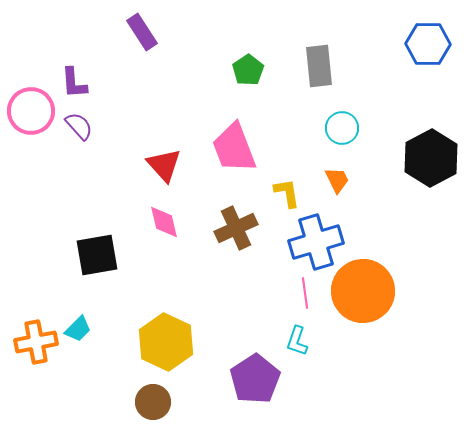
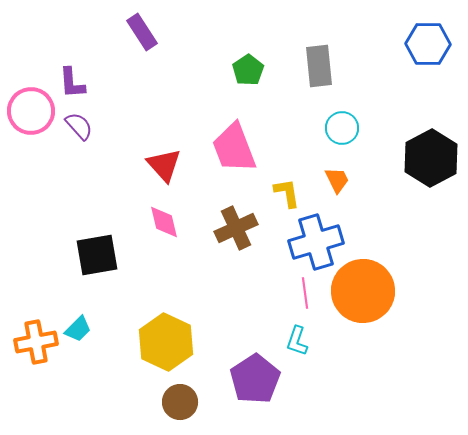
purple L-shape: moved 2 px left
brown circle: moved 27 px right
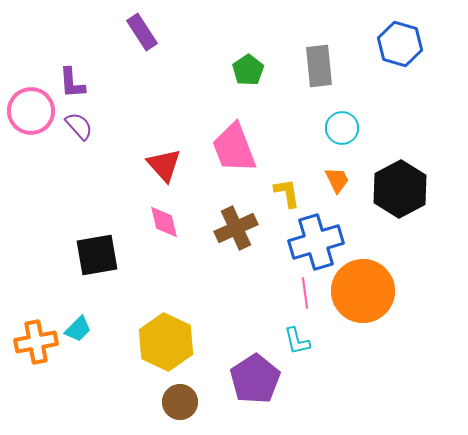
blue hexagon: moved 28 px left; rotated 15 degrees clockwise
black hexagon: moved 31 px left, 31 px down
cyan L-shape: rotated 32 degrees counterclockwise
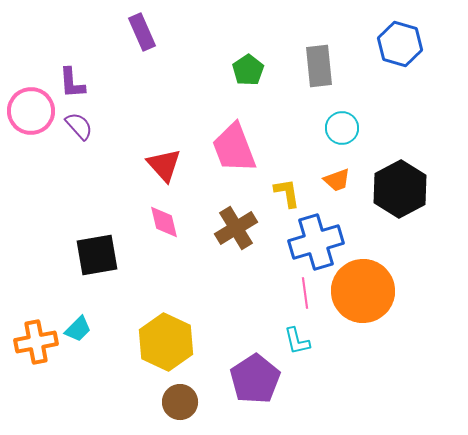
purple rectangle: rotated 9 degrees clockwise
orange trapezoid: rotated 96 degrees clockwise
brown cross: rotated 6 degrees counterclockwise
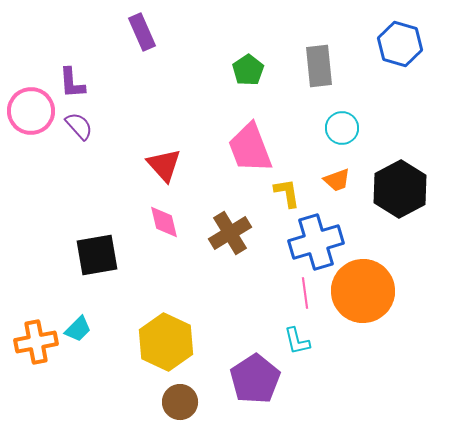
pink trapezoid: moved 16 px right
brown cross: moved 6 px left, 5 px down
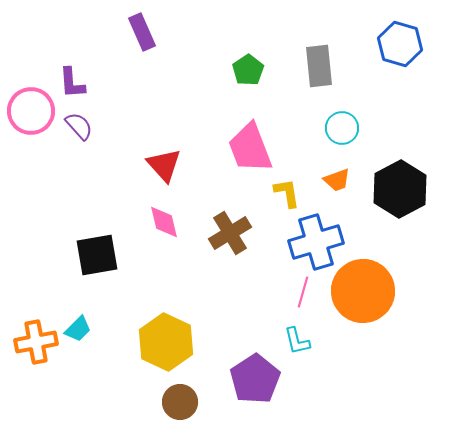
pink line: moved 2 px left, 1 px up; rotated 24 degrees clockwise
